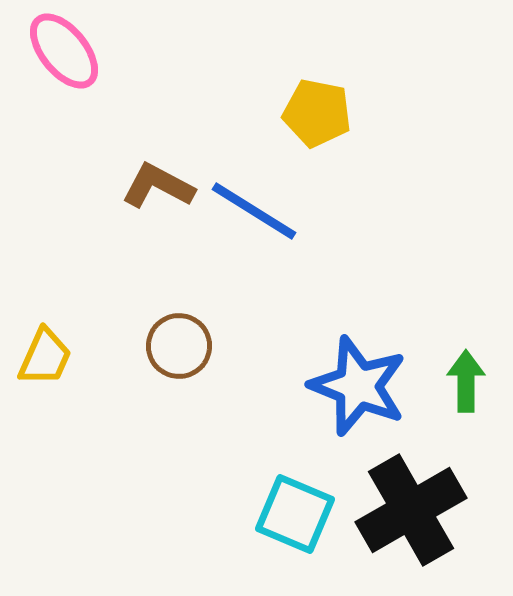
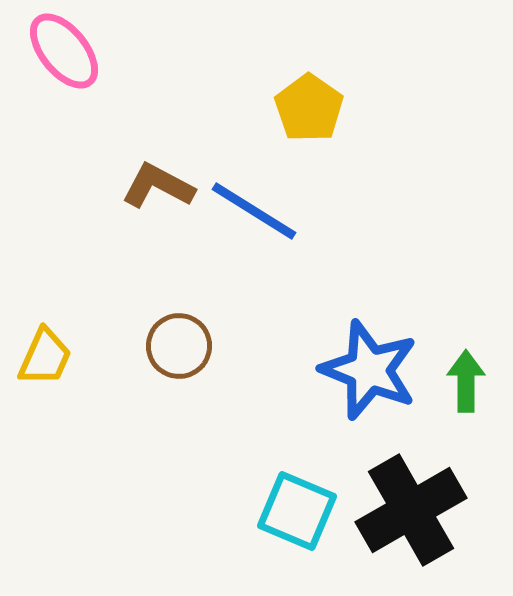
yellow pentagon: moved 8 px left, 5 px up; rotated 24 degrees clockwise
blue star: moved 11 px right, 16 px up
cyan square: moved 2 px right, 3 px up
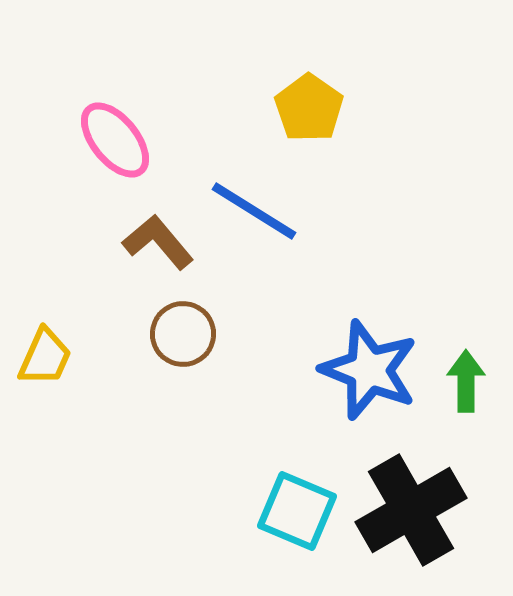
pink ellipse: moved 51 px right, 89 px down
brown L-shape: moved 56 px down; rotated 22 degrees clockwise
brown circle: moved 4 px right, 12 px up
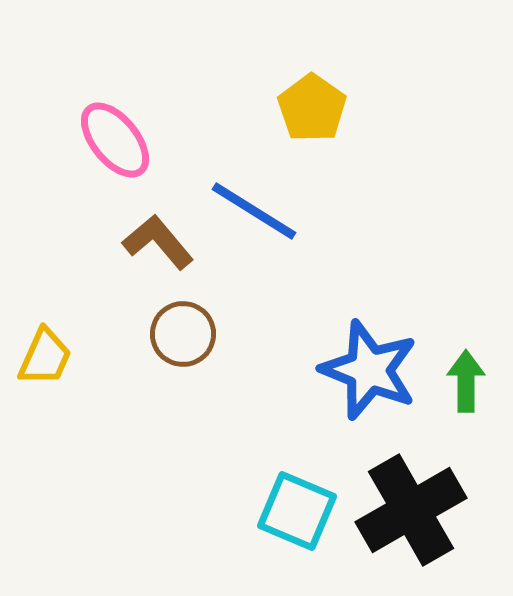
yellow pentagon: moved 3 px right
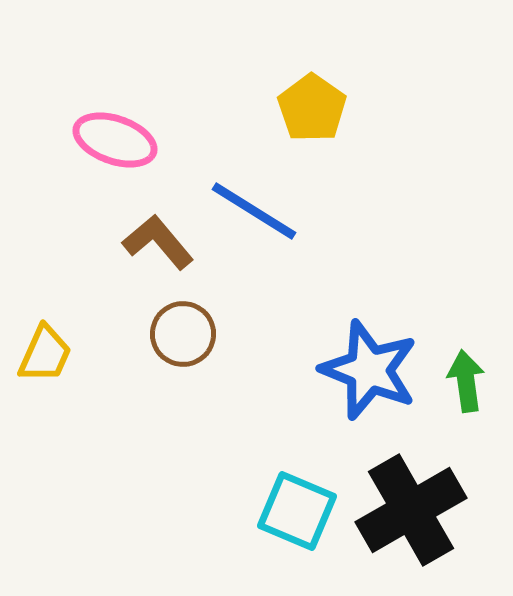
pink ellipse: rotated 32 degrees counterclockwise
yellow trapezoid: moved 3 px up
green arrow: rotated 8 degrees counterclockwise
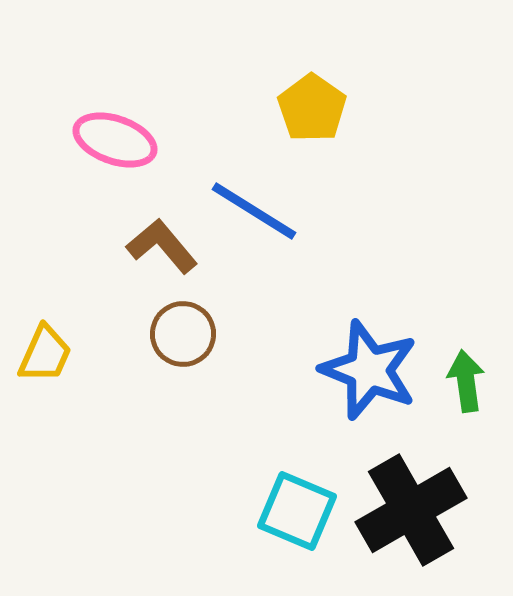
brown L-shape: moved 4 px right, 4 px down
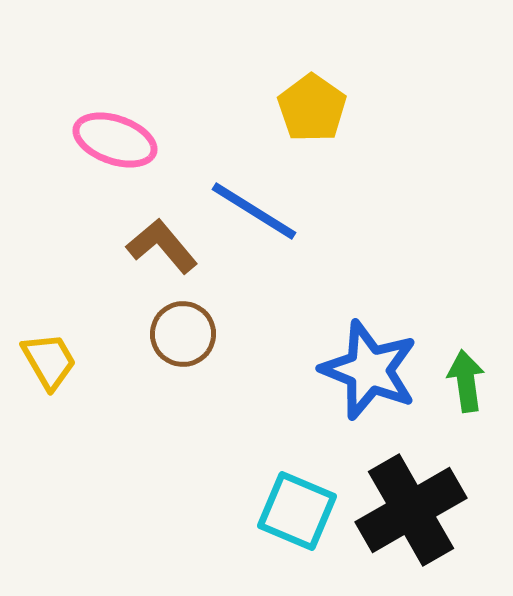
yellow trapezoid: moved 4 px right, 7 px down; rotated 54 degrees counterclockwise
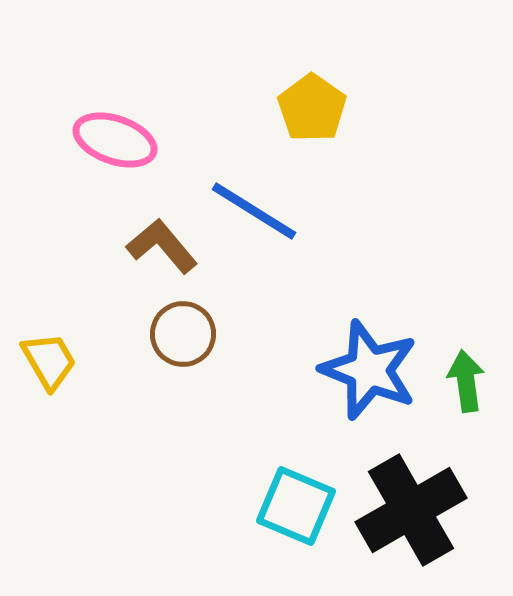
cyan square: moved 1 px left, 5 px up
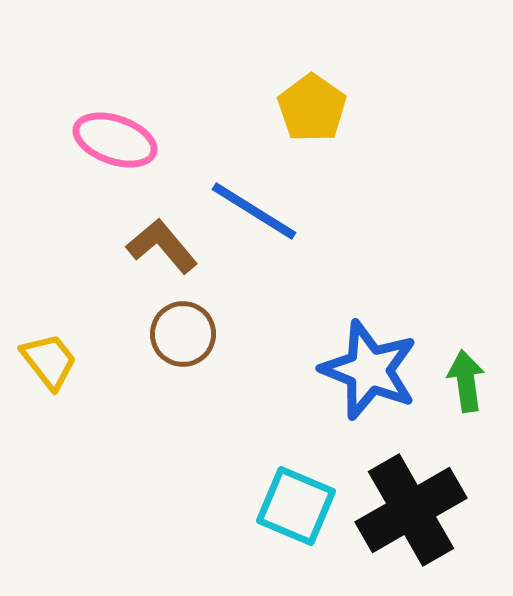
yellow trapezoid: rotated 8 degrees counterclockwise
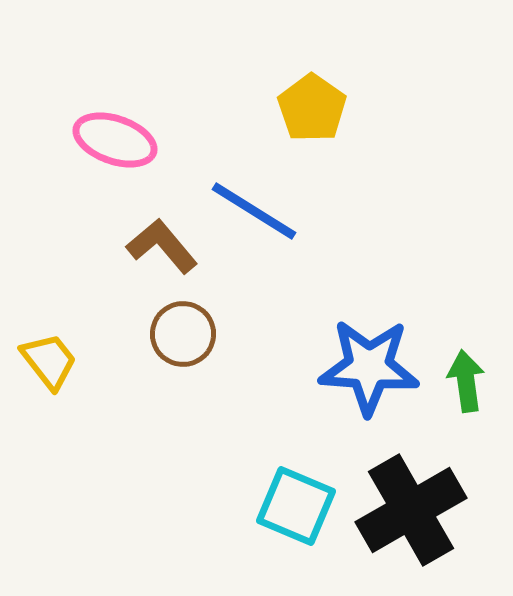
blue star: moved 3 px up; rotated 18 degrees counterclockwise
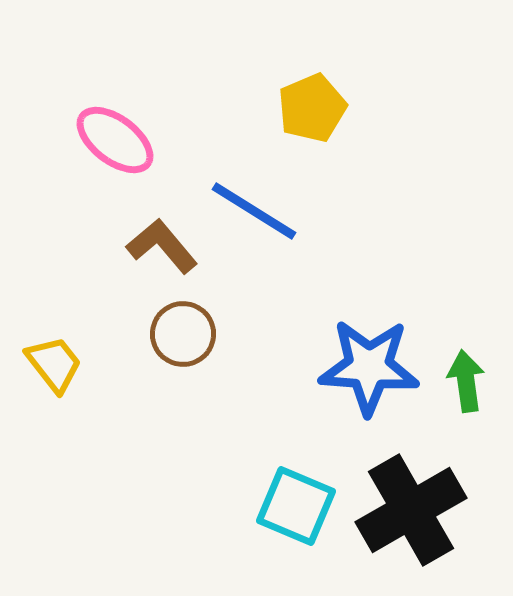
yellow pentagon: rotated 14 degrees clockwise
pink ellipse: rotated 18 degrees clockwise
yellow trapezoid: moved 5 px right, 3 px down
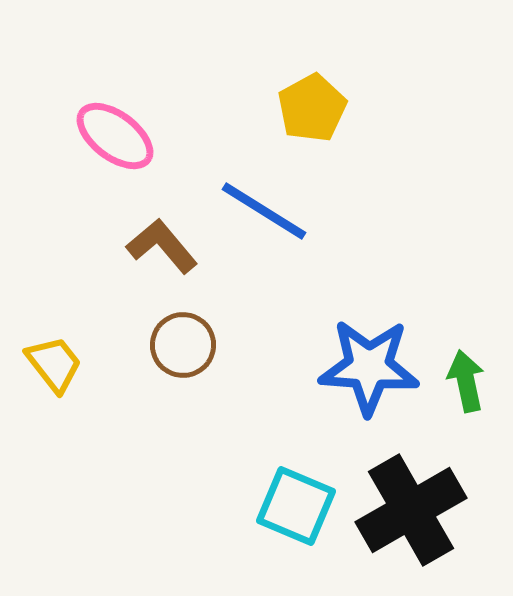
yellow pentagon: rotated 6 degrees counterclockwise
pink ellipse: moved 4 px up
blue line: moved 10 px right
brown circle: moved 11 px down
green arrow: rotated 4 degrees counterclockwise
